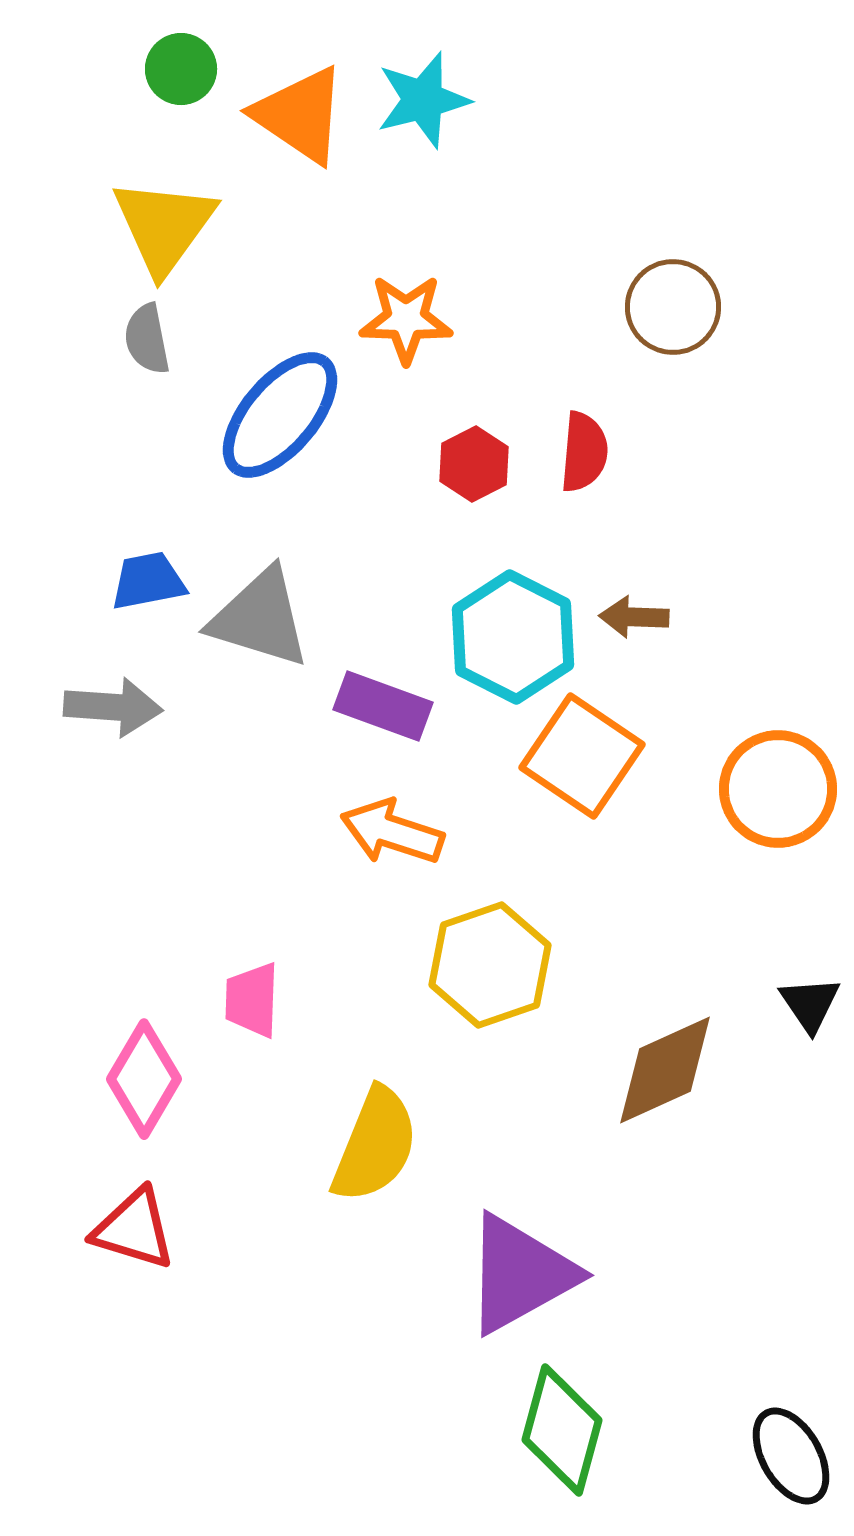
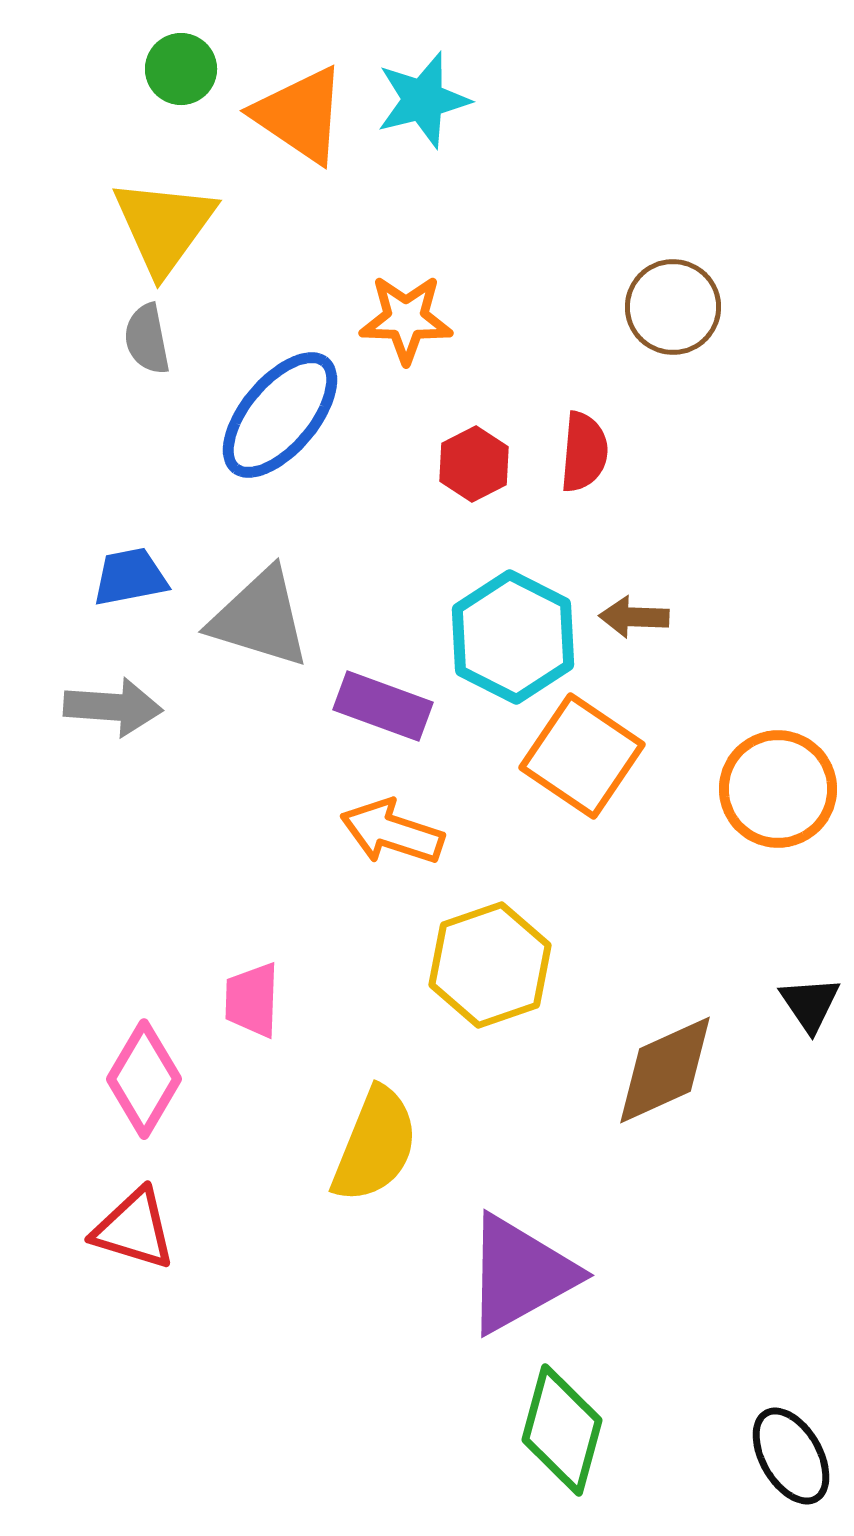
blue trapezoid: moved 18 px left, 4 px up
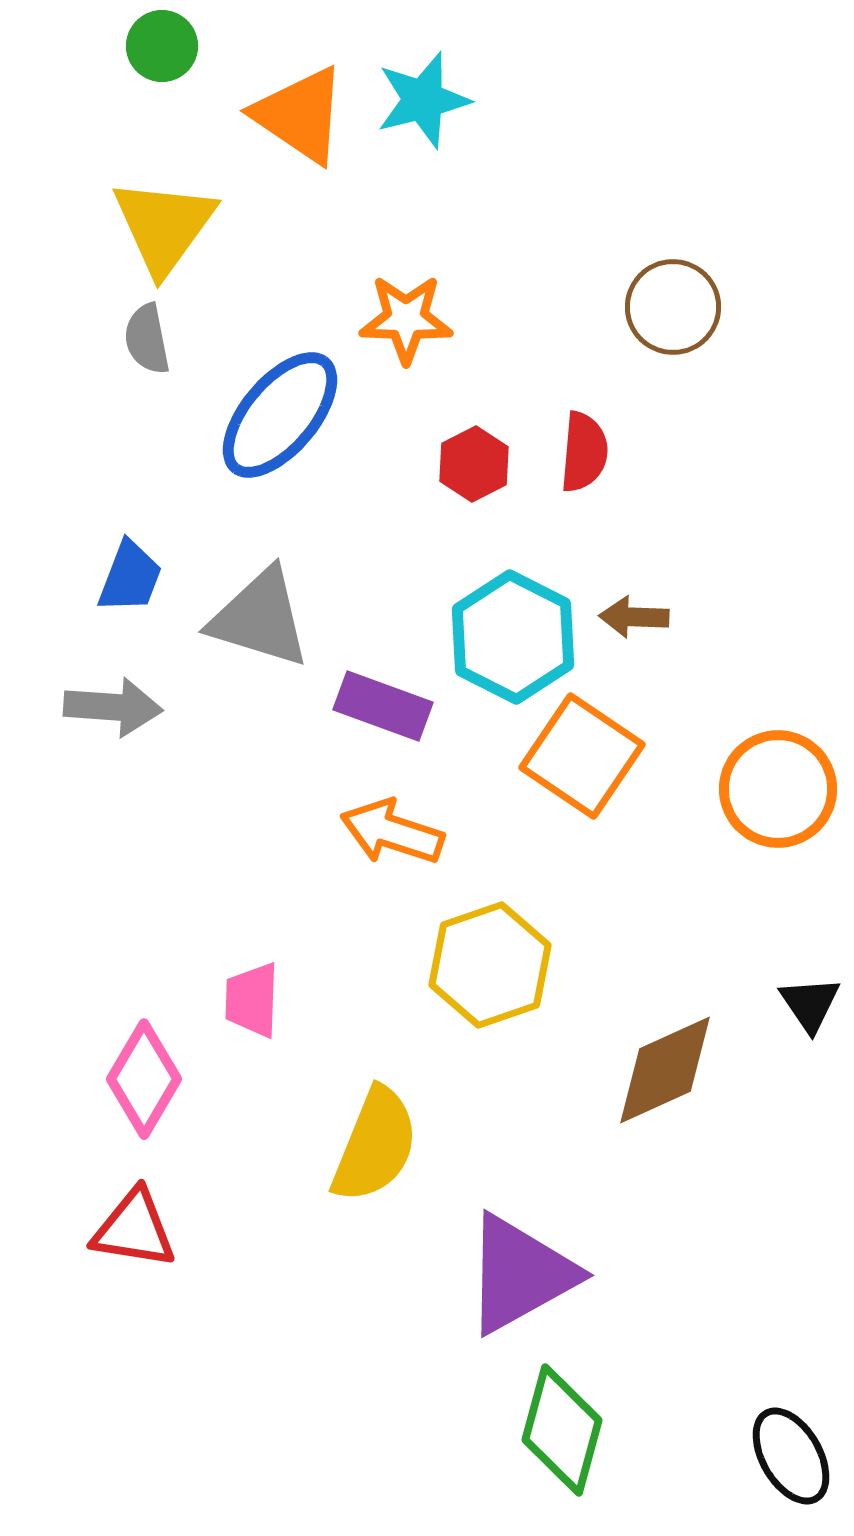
green circle: moved 19 px left, 23 px up
blue trapezoid: rotated 122 degrees clockwise
red triangle: rotated 8 degrees counterclockwise
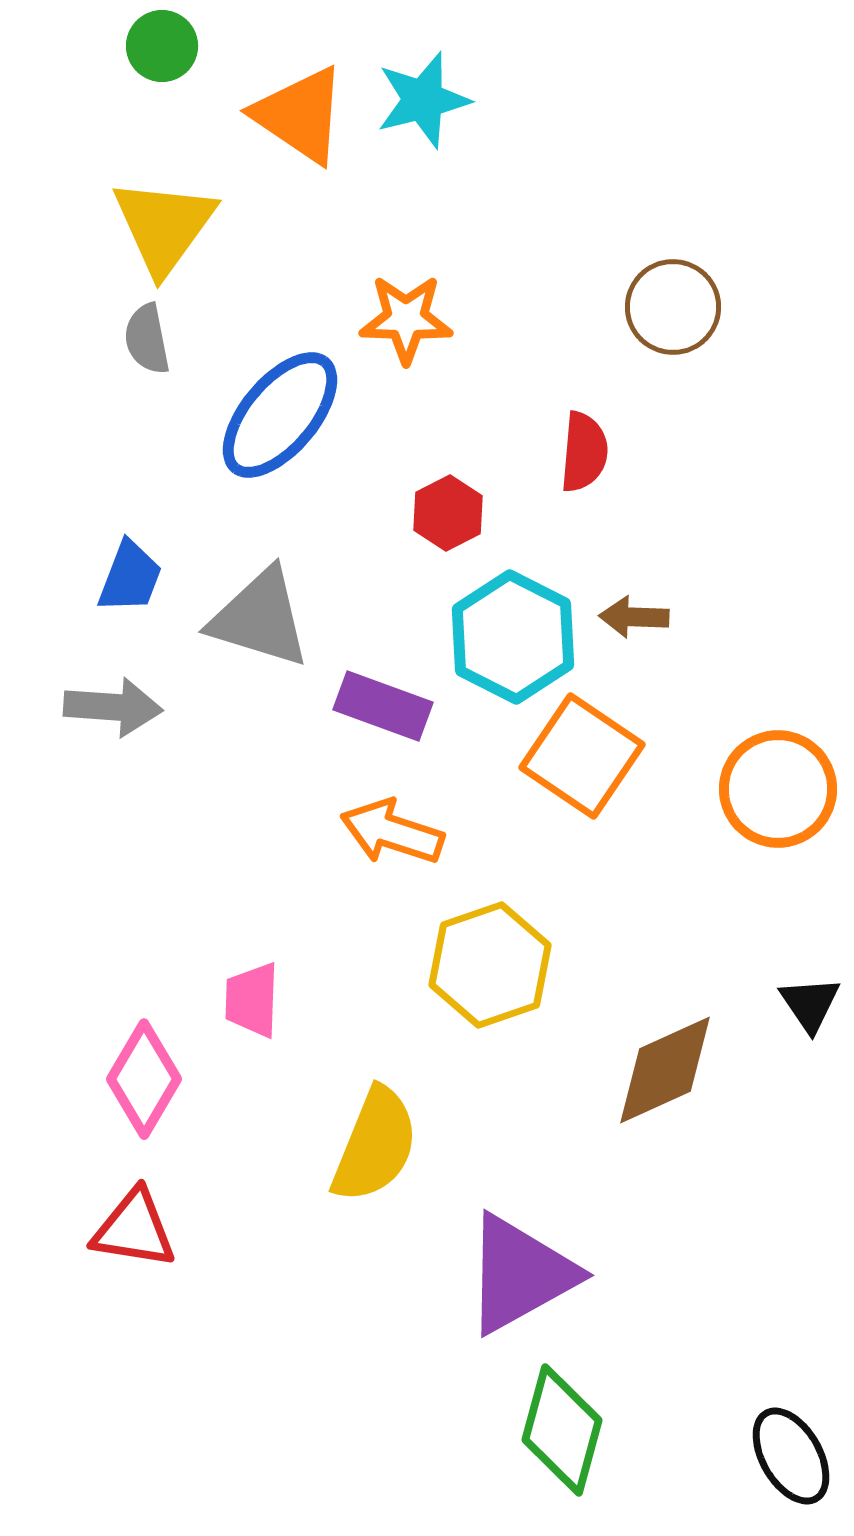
red hexagon: moved 26 px left, 49 px down
